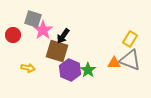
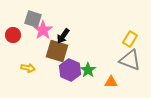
orange triangle: moved 3 px left, 19 px down
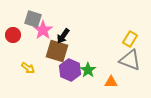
yellow arrow: rotated 24 degrees clockwise
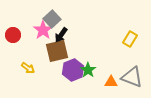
gray square: moved 19 px right; rotated 30 degrees clockwise
black arrow: moved 2 px left, 1 px up
brown square: rotated 30 degrees counterclockwise
gray triangle: moved 2 px right, 17 px down
purple hexagon: moved 3 px right; rotated 15 degrees clockwise
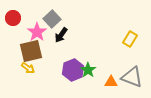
pink star: moved 6 px left, 2 px down
red circle: moved 17 px up
brown square: moved 26 px left
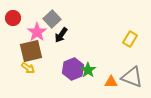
purple hexagon: moved 1 px up
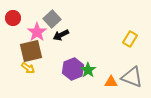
black arrow: rotated 28 degrees clockwise
